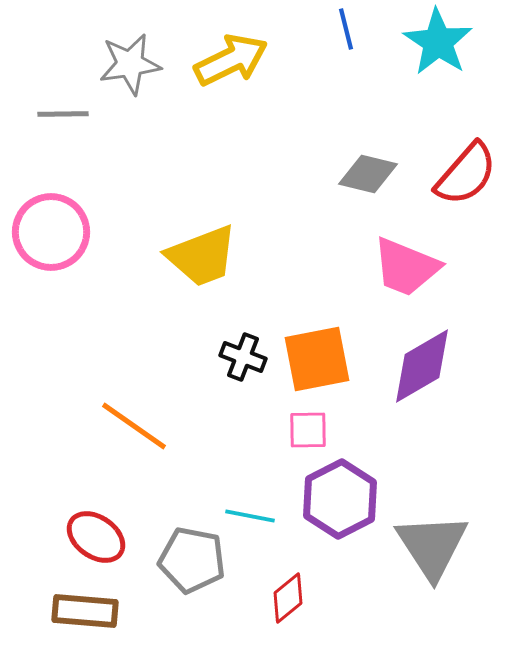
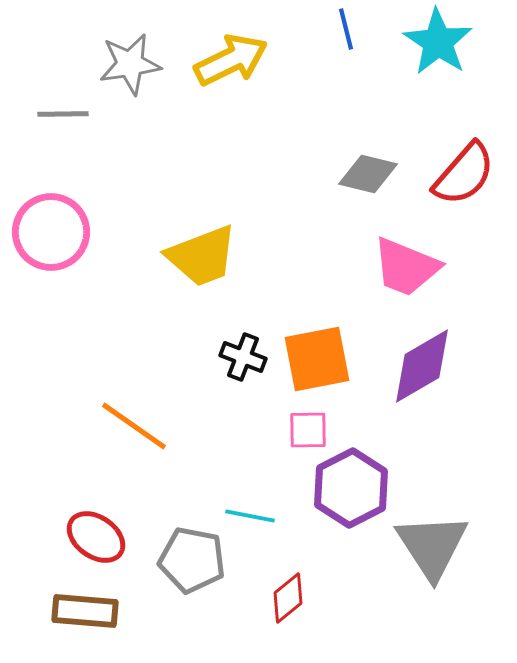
red semicircle: moved 2 px left
purple hexagon: moved 11 px right, 11 px up
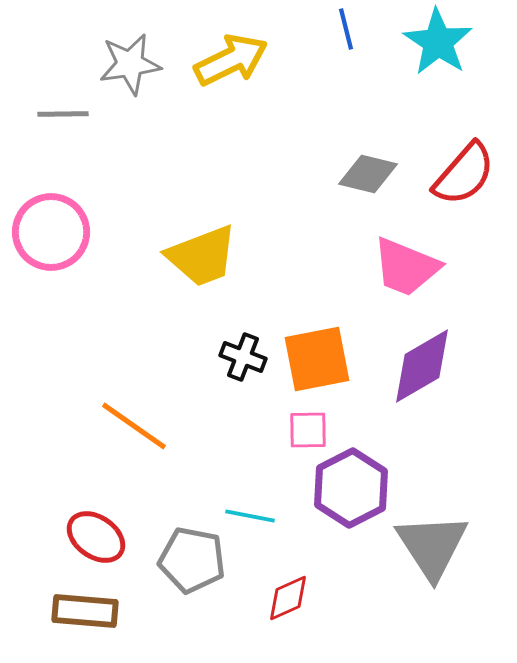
red diamond: rotated 15 degrees clockwise
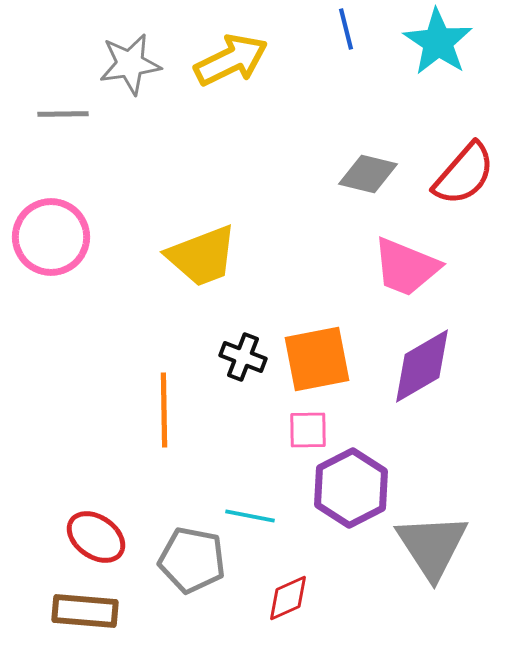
pink circle: moved 5 px down
orange line: moved 30 px right, 16 px up; rotated 54 degrees clockwise
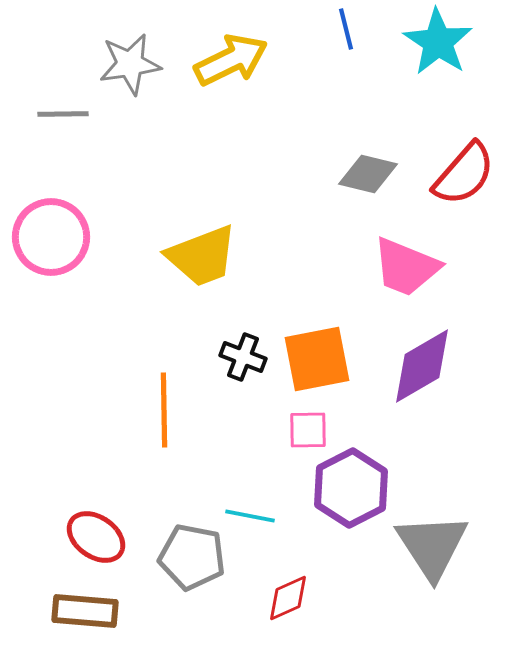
gray pentagon: moved 3 px up
